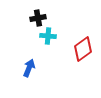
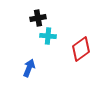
red diamond: moved 2 px left
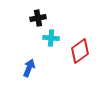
cyan cross: moved 3 px right, 2 px down
red diamond: moved 1 px left, 2 px down
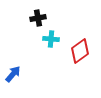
cyan cross: moved 1 px down
blue arrow: moved 16 px left, 6 px down; rotated 18 degrees clockwise
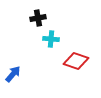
red diamond: moved 4 px left, 10 px down; rotated 55 degrees clockwise
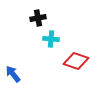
blue arrow: rotated 78 degrees counterclockwise
